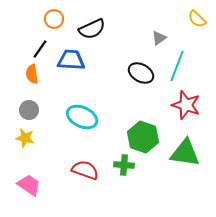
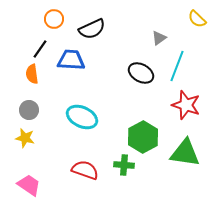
green hexagon: rotated 12 degrees clockwise
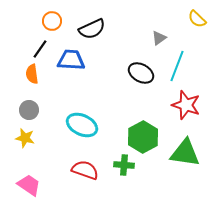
orange circle: moved 2 px left, 2 px down
cyan ellipse: moved 8 px down
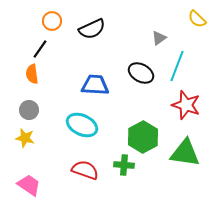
blue trapezoid: moved 24 px right, 25 px down
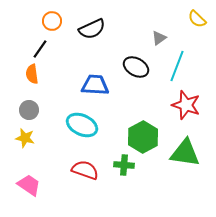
black ellipse: moved 5 px left, 6 px up
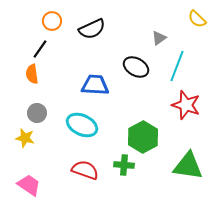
gray circle: moved 8 px right, 3 px down
green triangle: moved 3 px right, 13 px down
